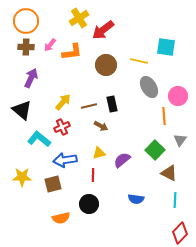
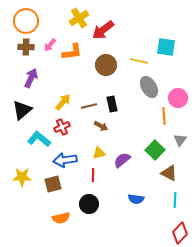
pink circle: moved 2 px down
black triangle: rotated 40 degrees clockwise
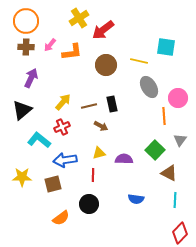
cyan L-shape: moved 1 px down
purple semicircle: moved 2 px right, 1 px up; rotated 42 degrees clockwise
orange semicircle: rotated 24 degrees counterclockwise
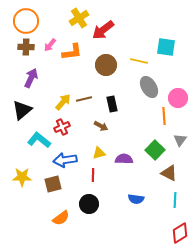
brown line: moved 5 px left, 7 px up
red diamond: rotated 15 degrees clockwise
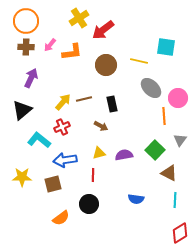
gray ellipse: moved 2 px right, 1 px down; rotated 15 degrees counterclockwise
purple semicircle: moved 4 px up; rotated 12 degrees counterclockwise
